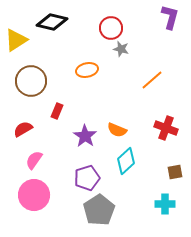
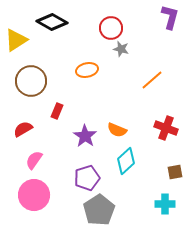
black diamond: rotated 16 degrees clockwise
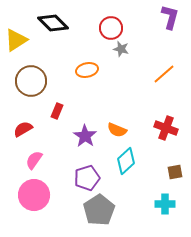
black diamond: moved 1 px right, 1 px down; rotated 16 degrees clockwise
orange line: moved 12 px right, 6 px up
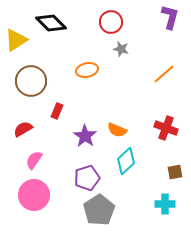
black diamond: moved 2 px left
red circle: moved 6 px up
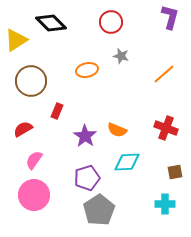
gray star: moved 7 px down
cyan diamond: moved 1 px right, 1 px down; rotated 40 degrees clockwise
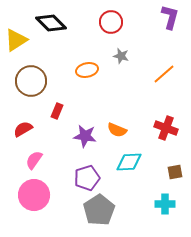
purple star: rotated 25 degrees counterclockwise
cyan diamond: moved 2 px right
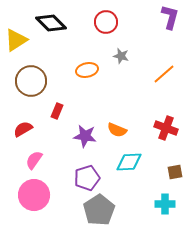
red circle: moved 5 px left
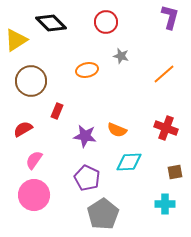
purple pentagon: rotated 30 degrees counterclockwise
gray pentagon: moved 4 px right, 4 px down
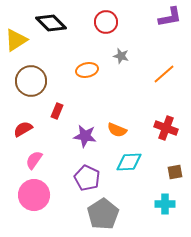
purple L-shape: rotated 65 degrees clockwise
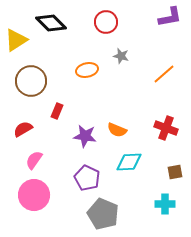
gray pentagon: rotated 16 degrees counterclockwise
